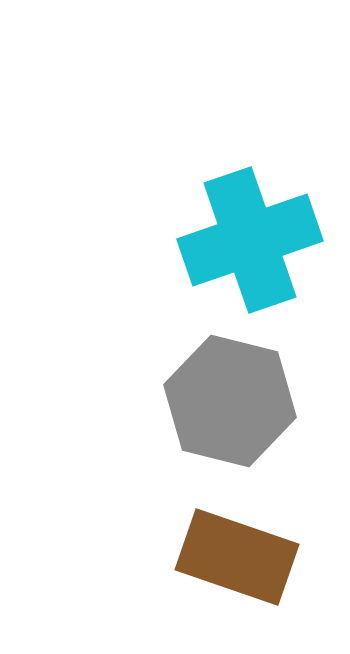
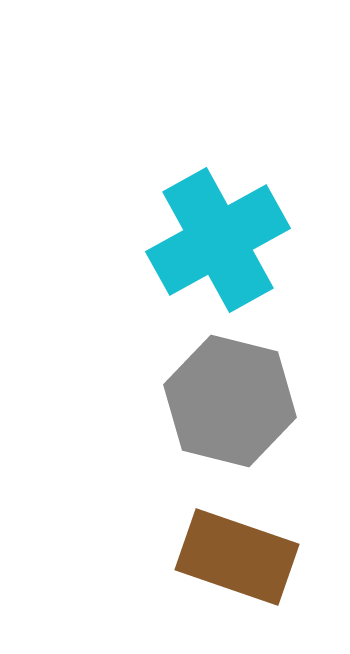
cyan cross: moved 32 px left; rotated 10 degrees counterclockwise
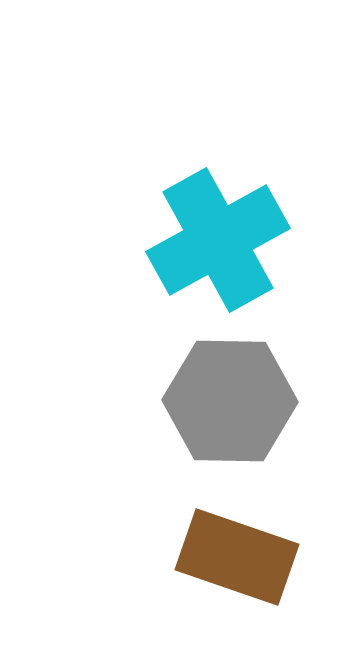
gray hexagon: rotated 13 degrees counterclockwise
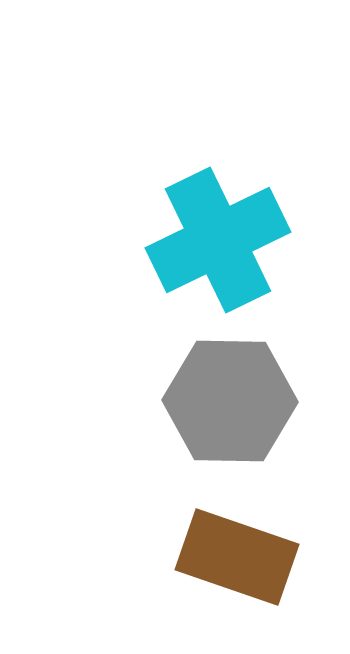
cyan cross: rotated 3 degrees clockwise
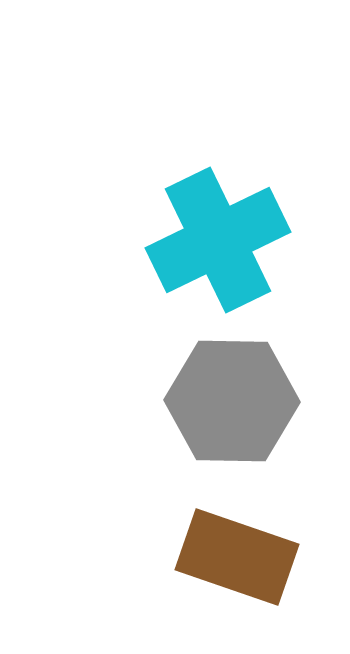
gray hexagon: moved 2 px right
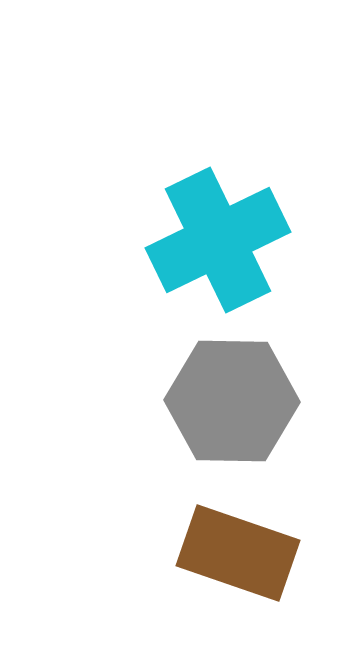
brown rectangle: moved 1 px right, 4 px up
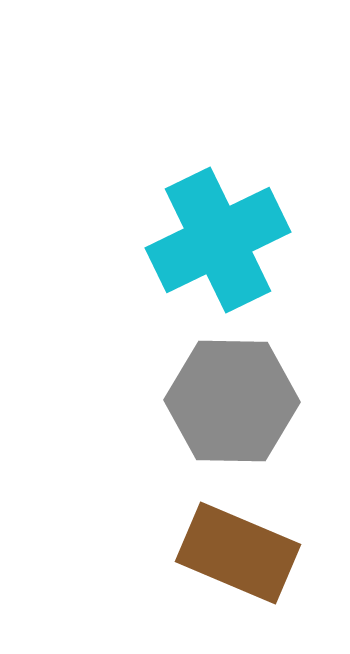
brown rectangle: rotated 4 degrees clockwise
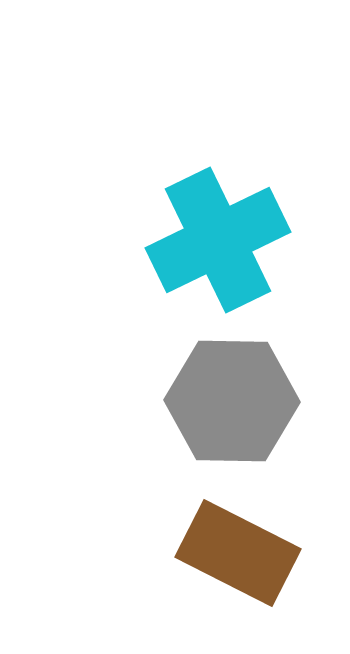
brown rectangle: rotated 4 degrees clockwise
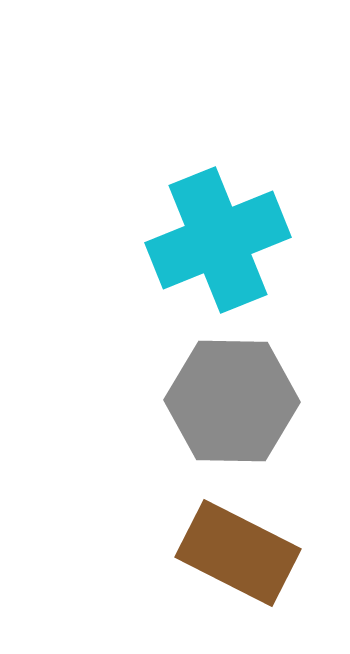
cyan cross: rotated 4 degrees clockwise
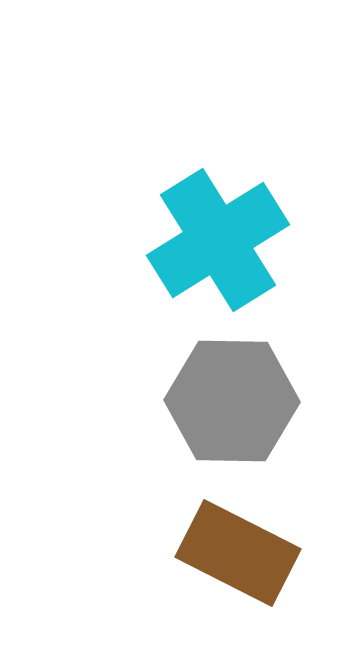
cyan cross: rotated 10 degrees counterclockwise
